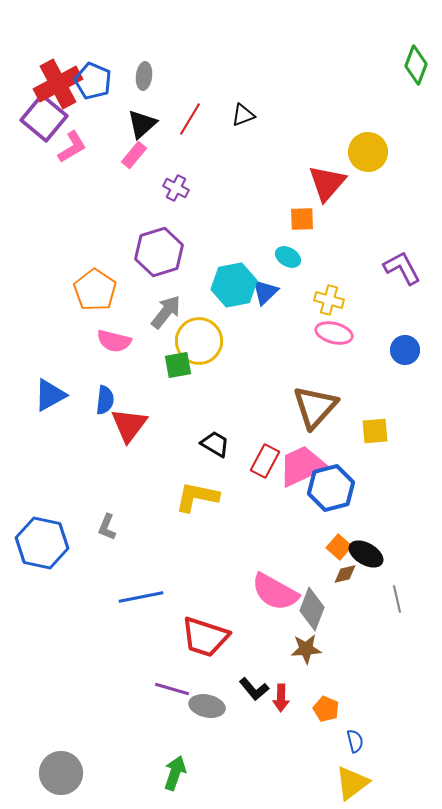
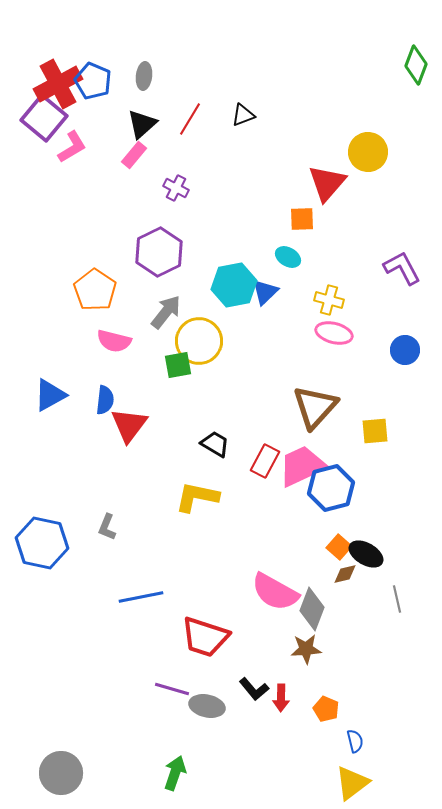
purple hexagon at (159, 252): rotated 9 degrees counterclockwise
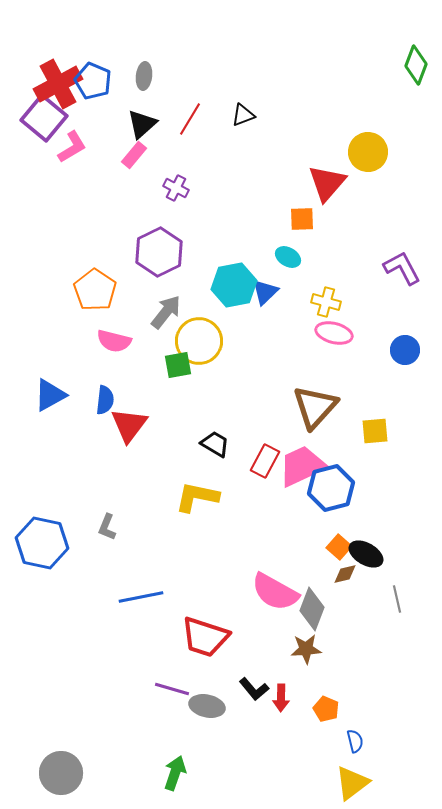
yellow cross at (329, 300): moved 3 px left, 2 px down
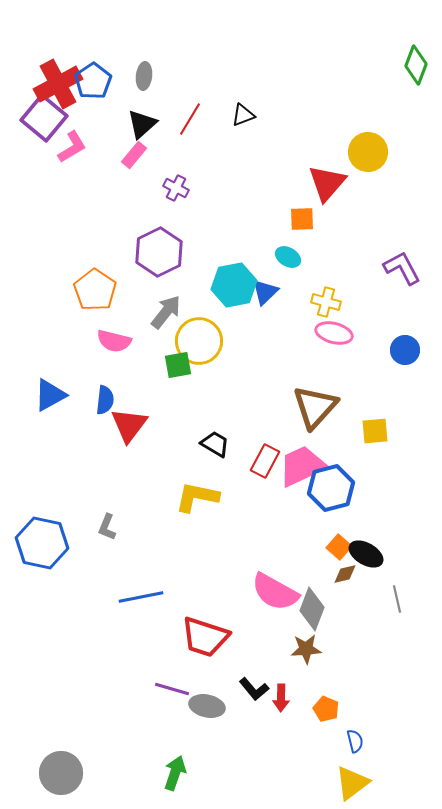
blue pentagon at (93, 81): rotated 15 degrees clockwise
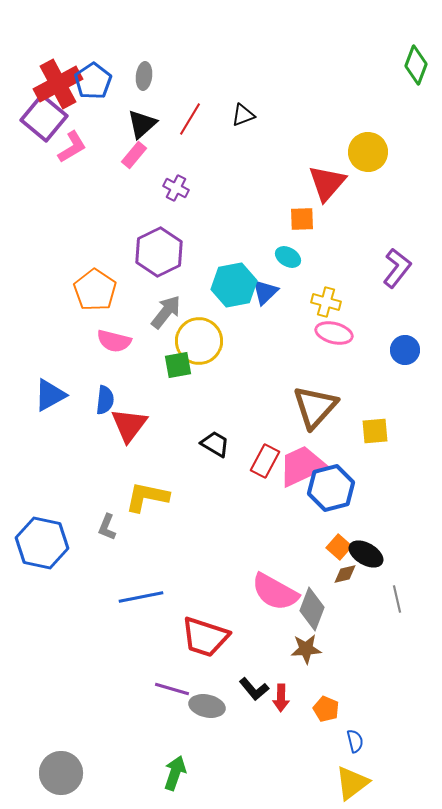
purple L-shape at (402, 268): moved 5 px left; rotated 66 degrees clockwise
yellow L-shape at (197, 497): moved 50 px left
